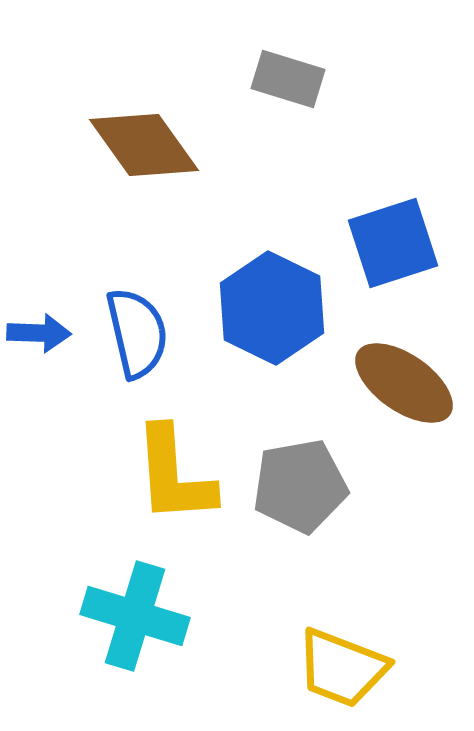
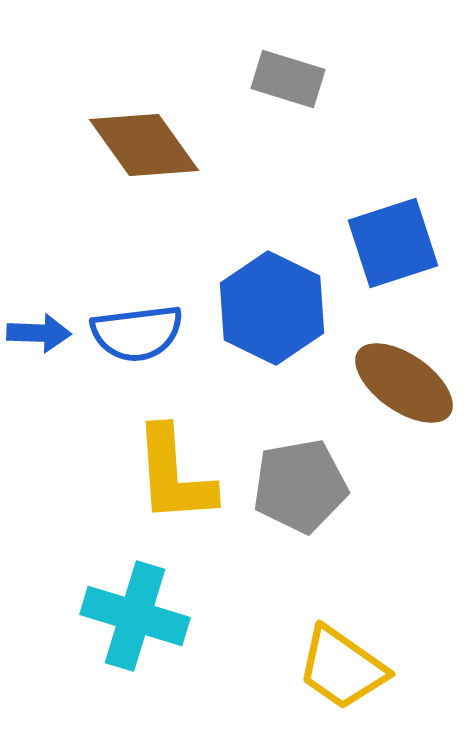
blue semicircle: rotated 96 degrees clockwise
yellow trapezoid: rotated 14 degrees clockwise
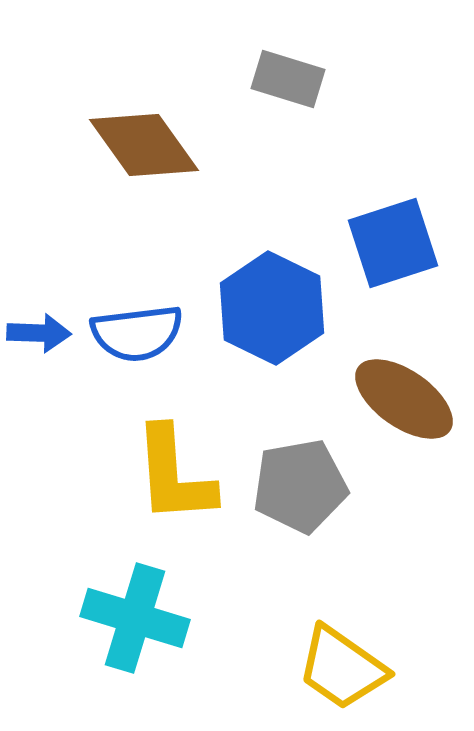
brown ellipse: moved 16 px down
cyan cross: moved 2 px down
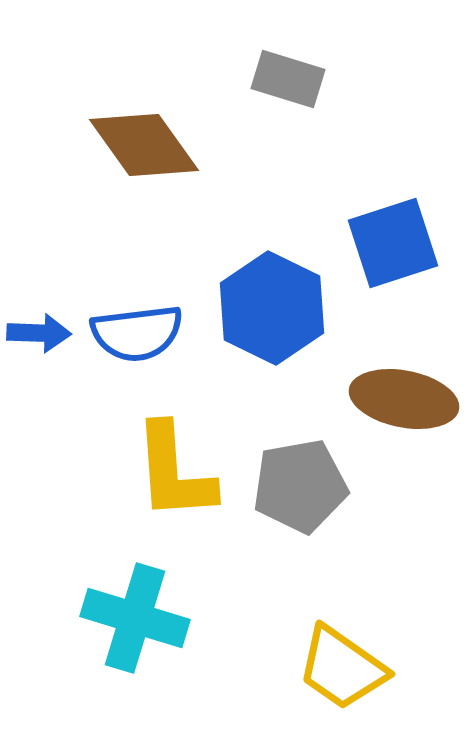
brown ellipse: rotated 24 degrees counterclockwise
yellow L-shape: moved 3 px up
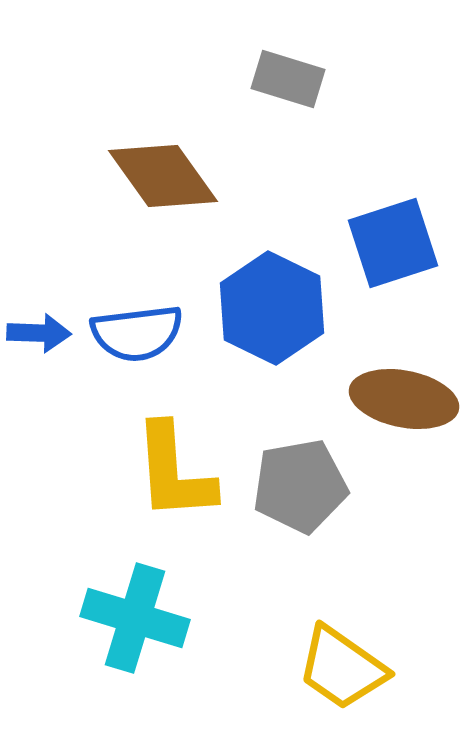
brown diamond: moved 19 px right, 31 px down
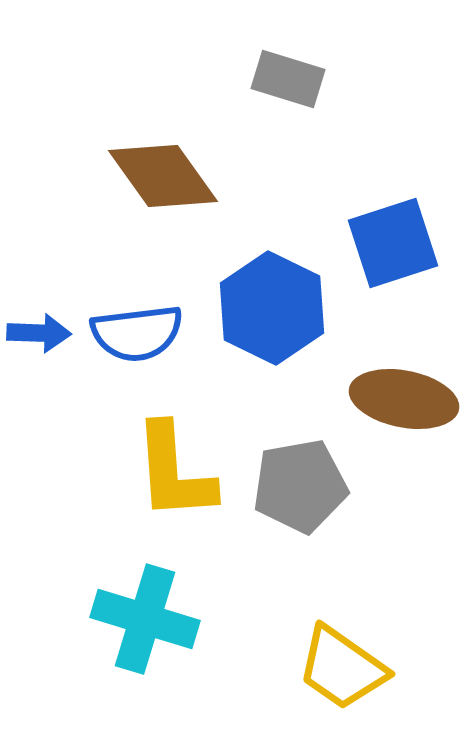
cyan cross: moved 10 px right, 1 px down
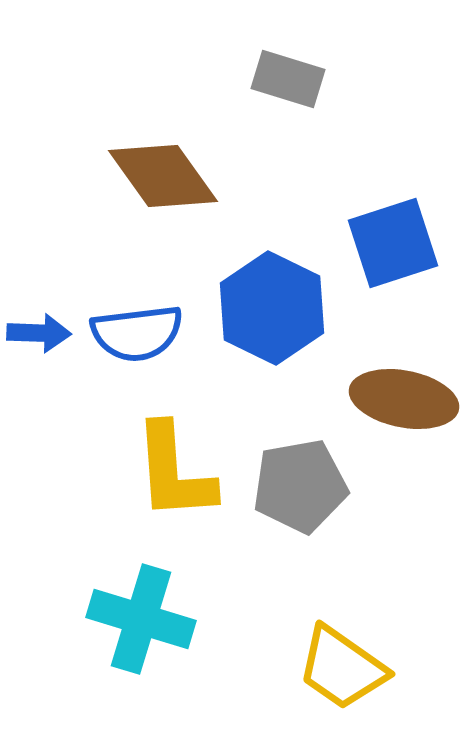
cyan cross: moved 4 px left
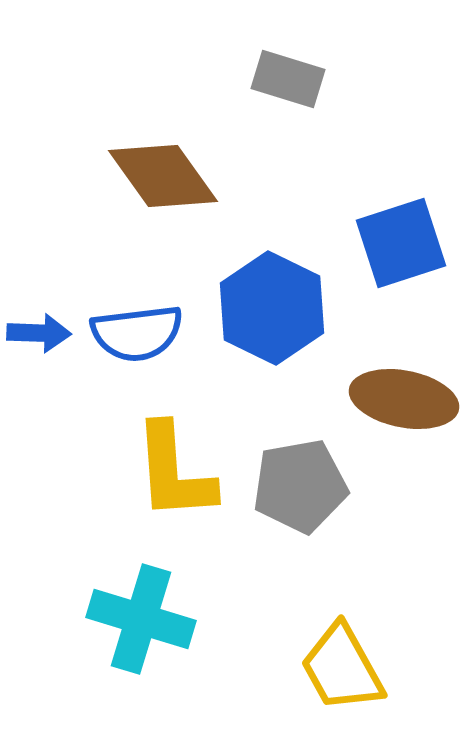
blue square: moved 8 px right
yellow trapezoid: rotated 26 degrees clockwise
